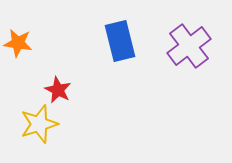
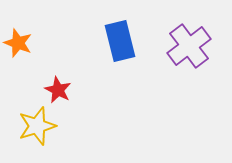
orange star: rotated 12 degrees clockwise
yellow star: moved 2 px left, 2 px down
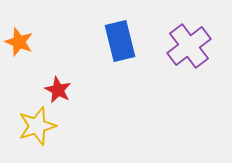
orange star: moved 1 px right, 1 px up
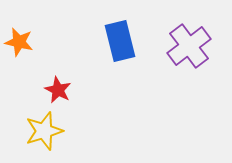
orange star: rotated 8 degrees counterclockwise
yellow star: moved 7 px right, 5 px down
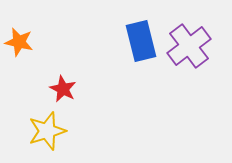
blue rectangle: moved 21 px right
red star: moved 5 px right, 1 px up
yellow star: moved 3 px right
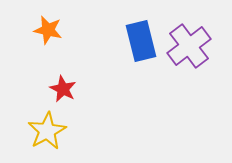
orange star: moved 29 px right, 12 px up
yellow star: rotated 12 degrees counterclockwise
